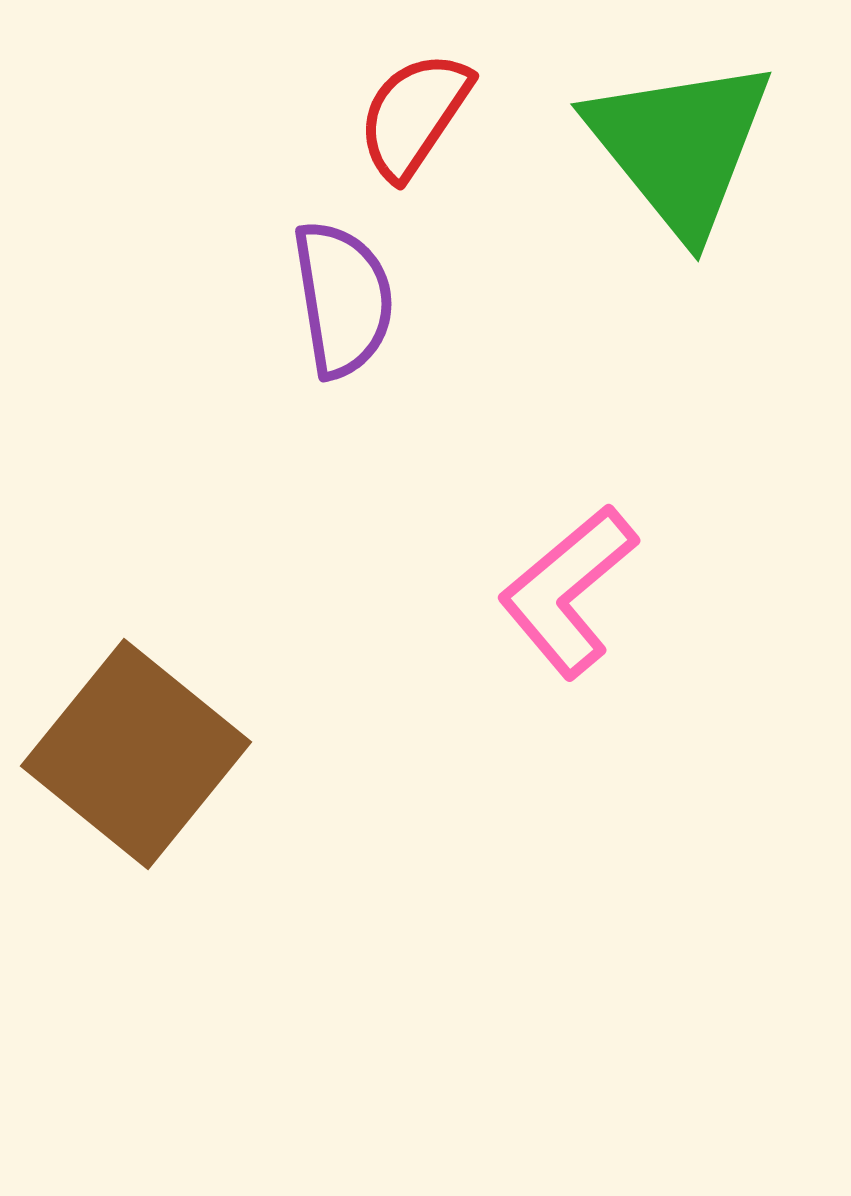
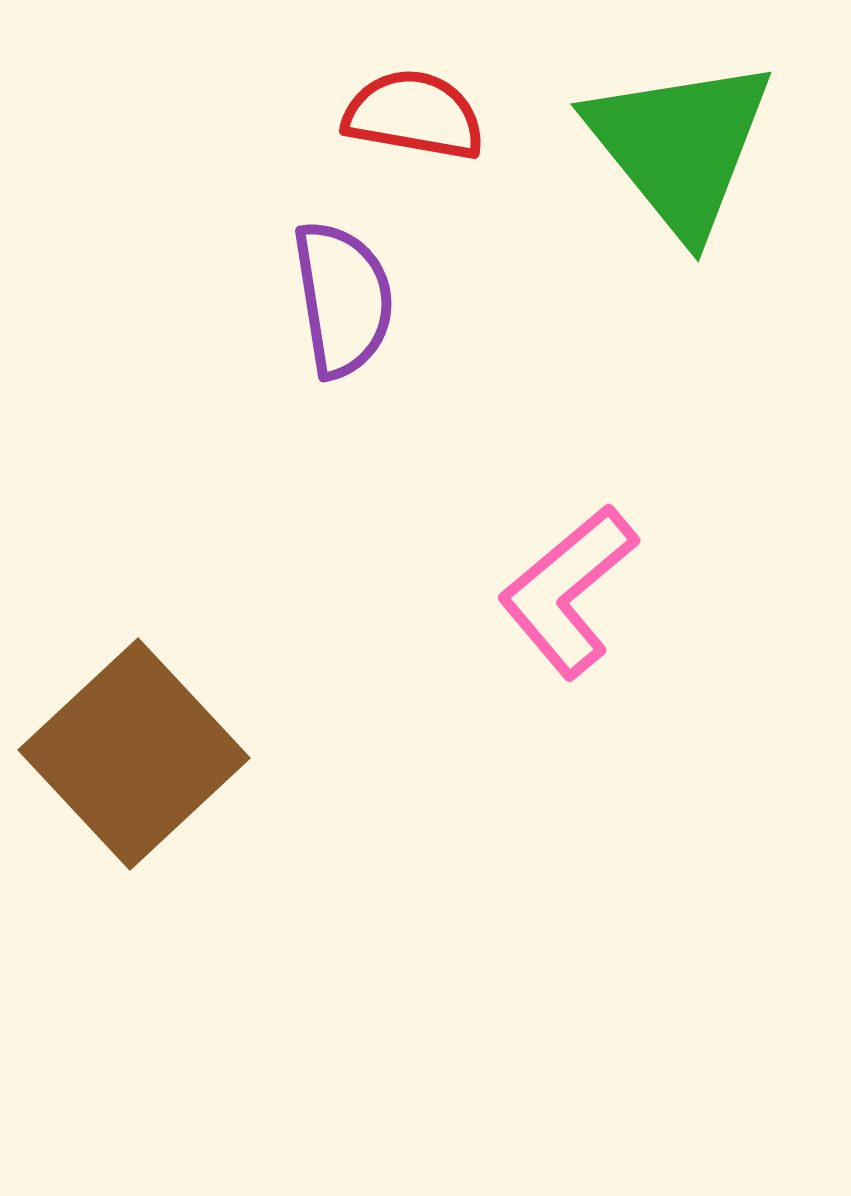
red semicircle: rotated 66 degrees clockwise
brown square: moved 2 px left; rotated 8 degrees clockwise
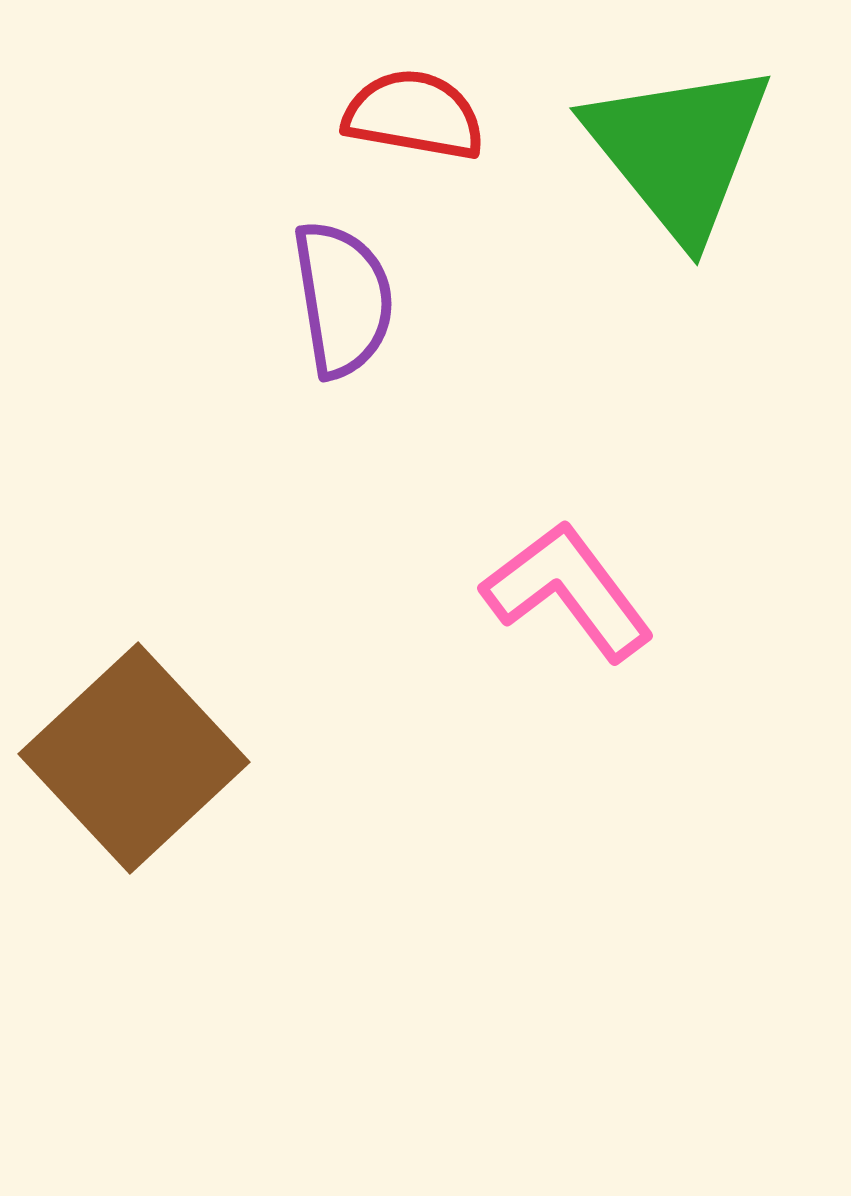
green triangle: moved 1 px left, 4 px down
pink L-shape: rotated 93 degrees clockwise
brown square: moved 4 px down
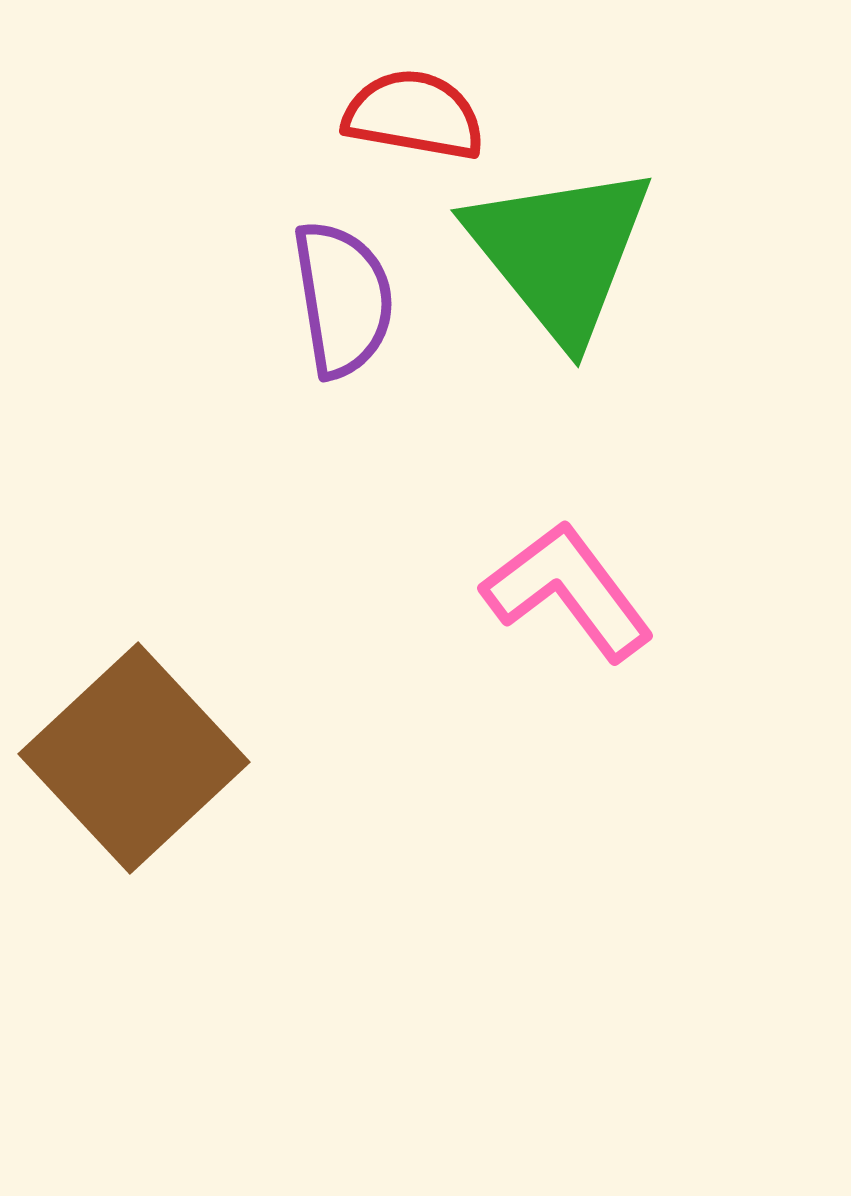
green triangle: moved 119 px left, 102 px down
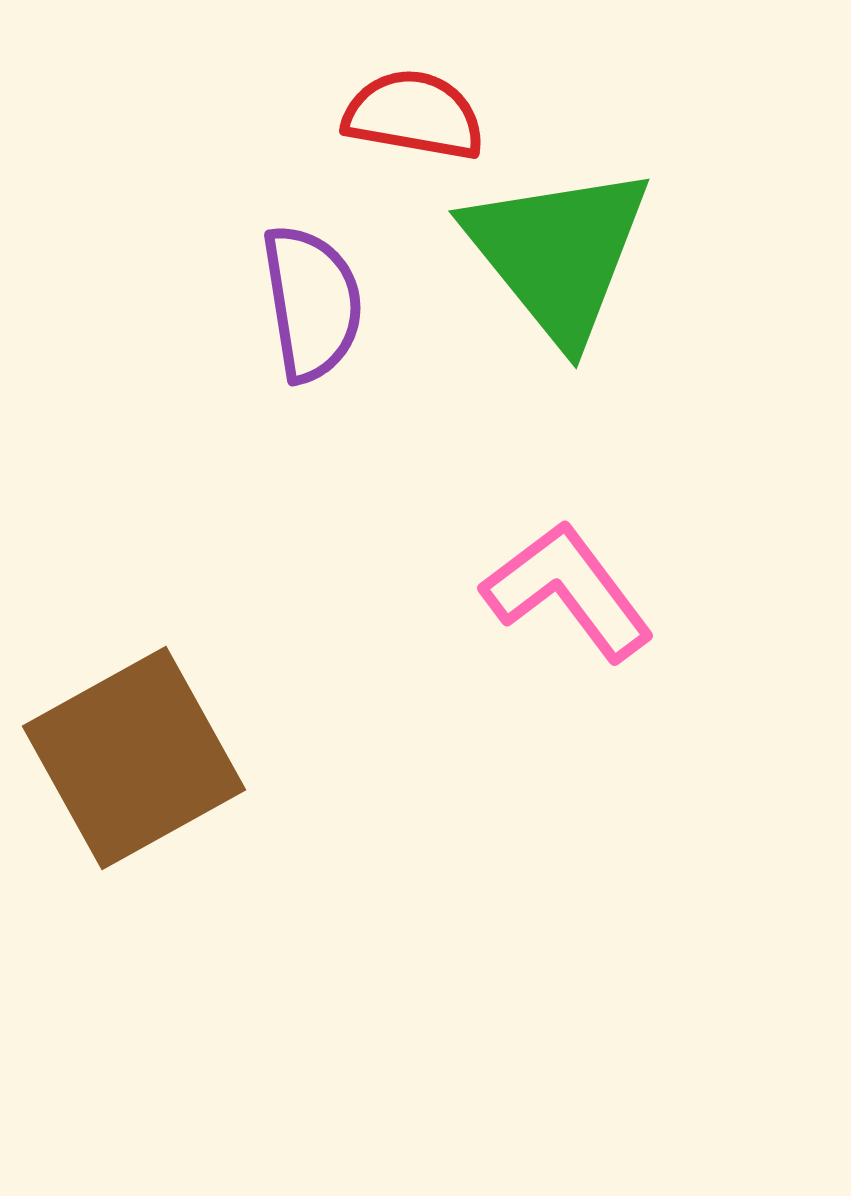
green triangle: moved 2 px left, 1 px down
purple semicircle: moved 31 px left, 4 px down
brown square: rotated 14 degrees clockwise
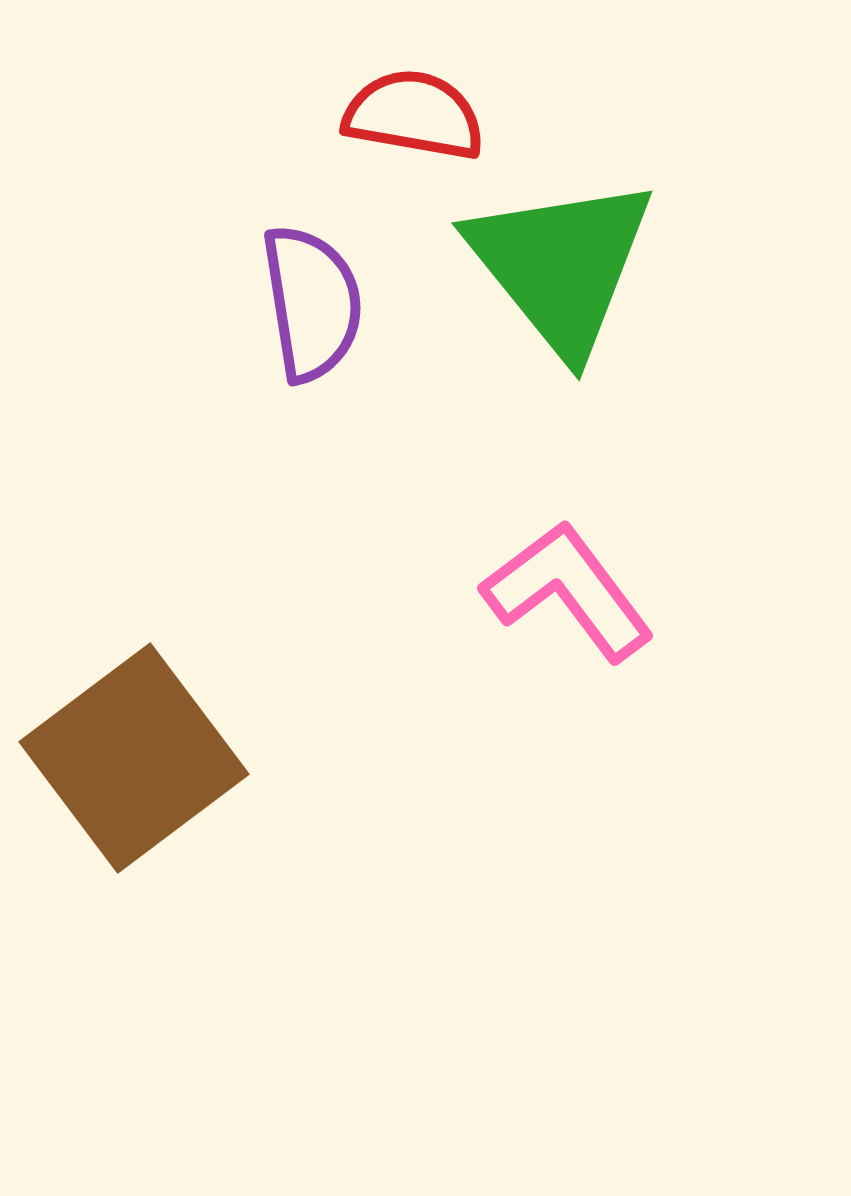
green triangle: moved 3 px right, 12 px down
brown square: rotated 8 degrees counterclockwise
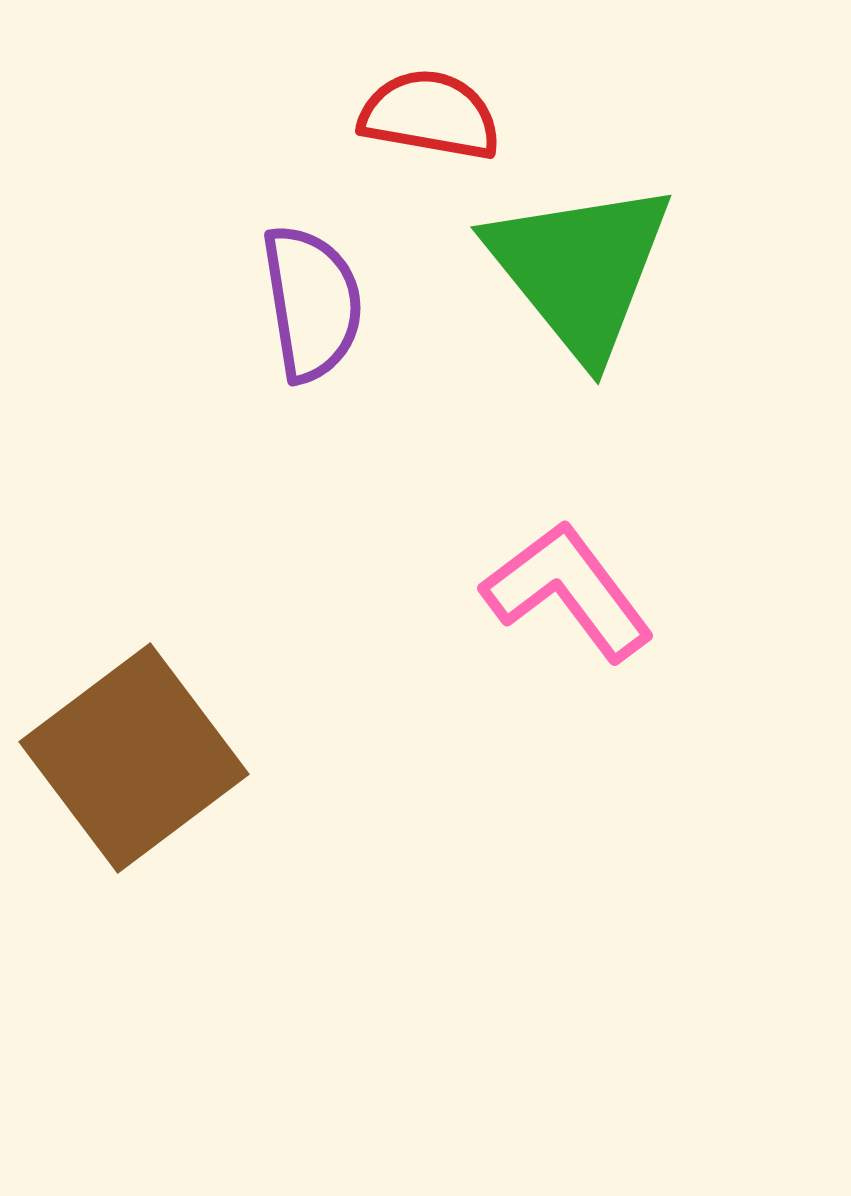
red semicircle: moved 16 px right
green triangle: moved 19 px right, 4 px down
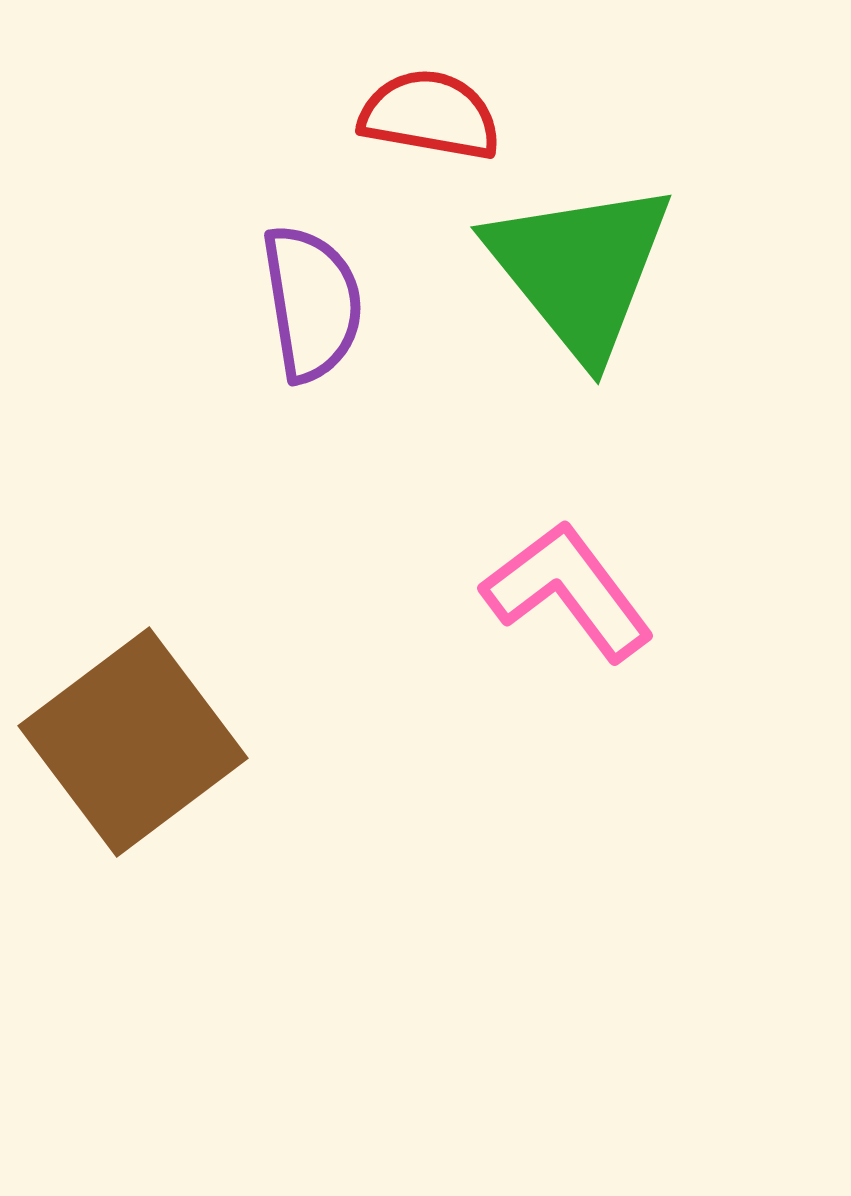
brown square: moved 1 px left, 16 px up
